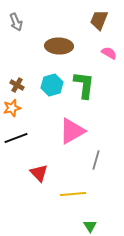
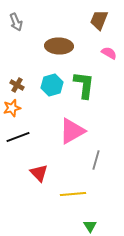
black line: moved 2 px right, 1 px up
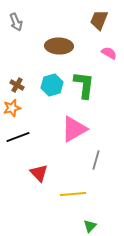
pink triangle: moved 2 px right, 2 px up
green triangle: rotated 16 degrees clockwise
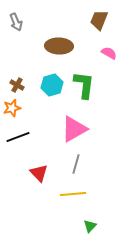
gray line: moved 20 px left, 4 px down
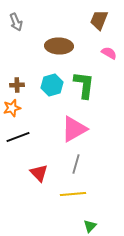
brown cross: rotated 32 degrees counterclockwise
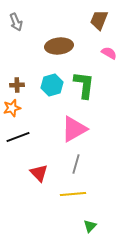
brown ellipse: rotated 8 degrees counterclockwise
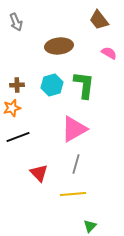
brown trapezoid: rotated 60 degrees counterclockwise
